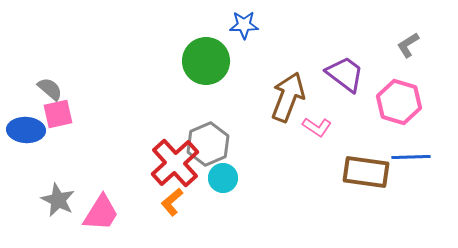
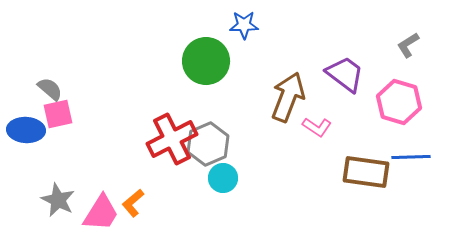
red cross: moved 3 px left, 24 px up; rotated 15 degrees clockwise
orange L-shape: moved 39 px left, 1 px down
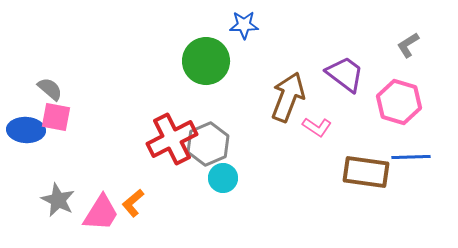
pink square: moved 2 px left, 3 px down; rotated 24 degrees clockwise
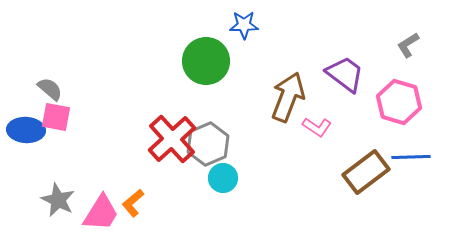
red cross: rotated 15 degrees counterclockwise
brown rectangle: rotated 45 degrees counterclockwise
